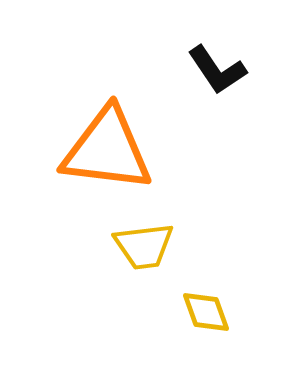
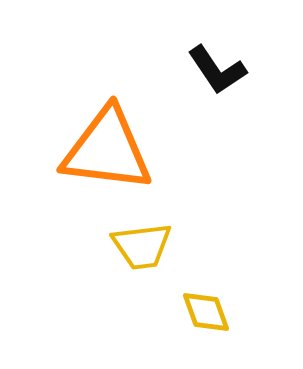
yellow trapezoid: moved 2 px left
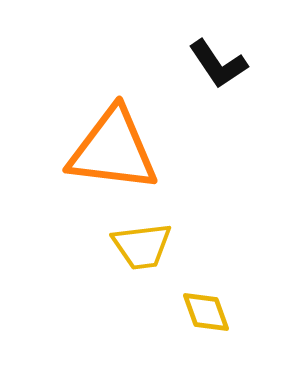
black L-shape: moved 1 px right, 6 px up
orange triangle: moved 6 px right
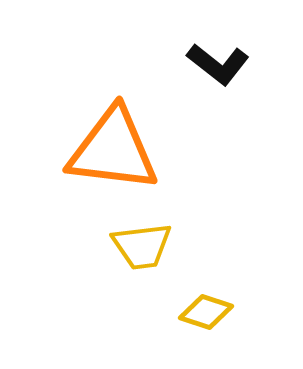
black L-shape: rotated 18 degrees counterclockwise
yellow diamond: rotated 52 degrees counterclockwise
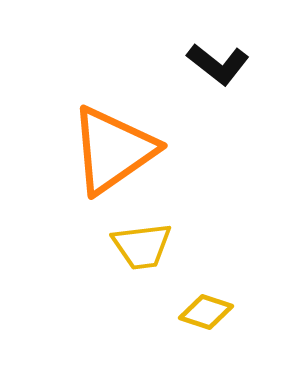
orange triangle: rotated 42 degrees counterclockwise
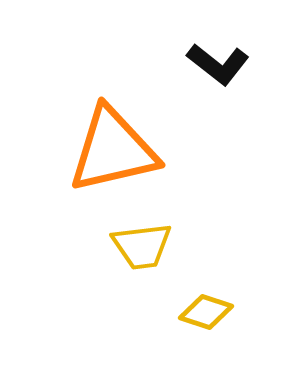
orange triangle: rotated 22 degrees clockwise
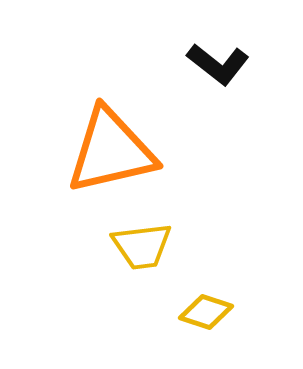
orange triangle: moved 2 px left, 1 px down
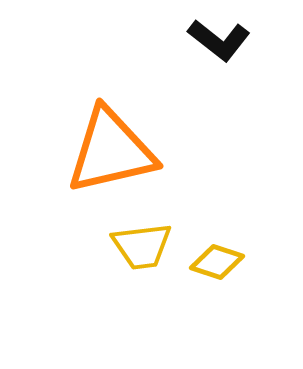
black L-shape: moved 1 px right, 24 px up
yellow diamond: moved 11 px right, 50 px up
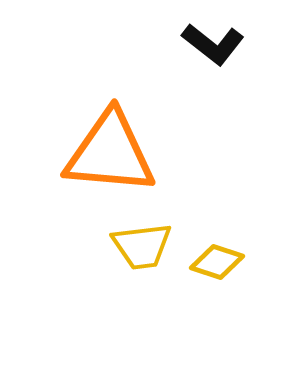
black L-shape: moved 6 px left, 4 px down
orange triangle: moved 1 px left, 2 px down; rotated 18 degrees clockwise
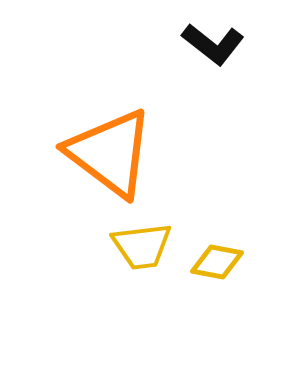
orange triangle: rotated 32 degrees clockwise
yellow diamond: rotated 8 degrees counterclockwise
